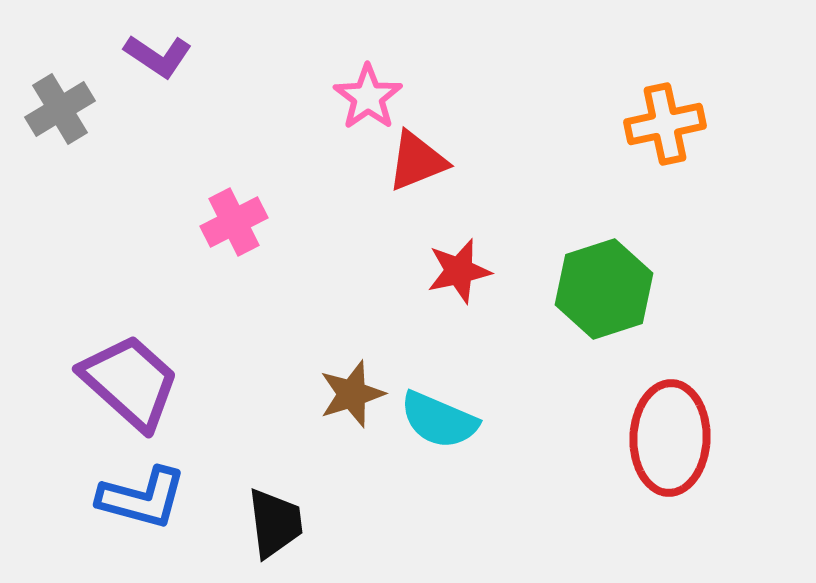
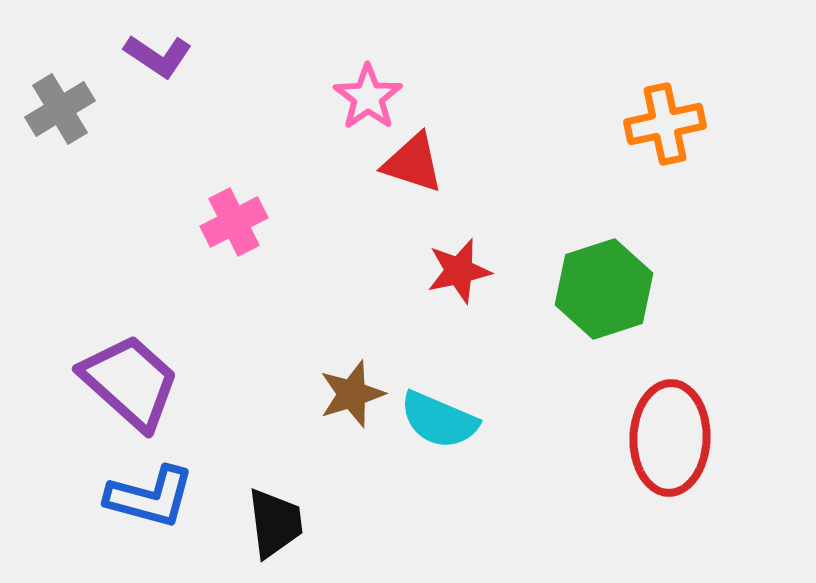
red triangle: moved 4 px left, 2 px down; rotated 40 degrees clockwise
blue L-shape: moved 8 px right, 1 px up
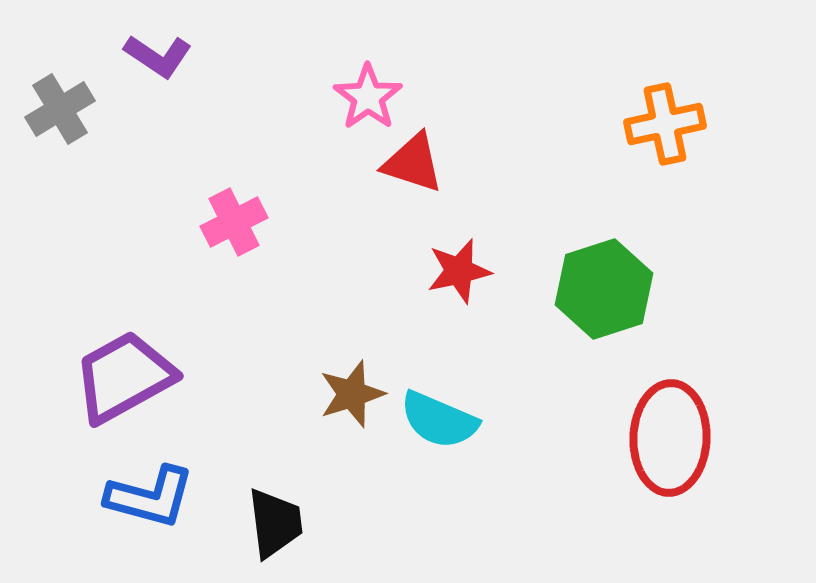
purple trapezoid: moved 6 px left, 5 px up; rotated 71 degrees counterclockwise
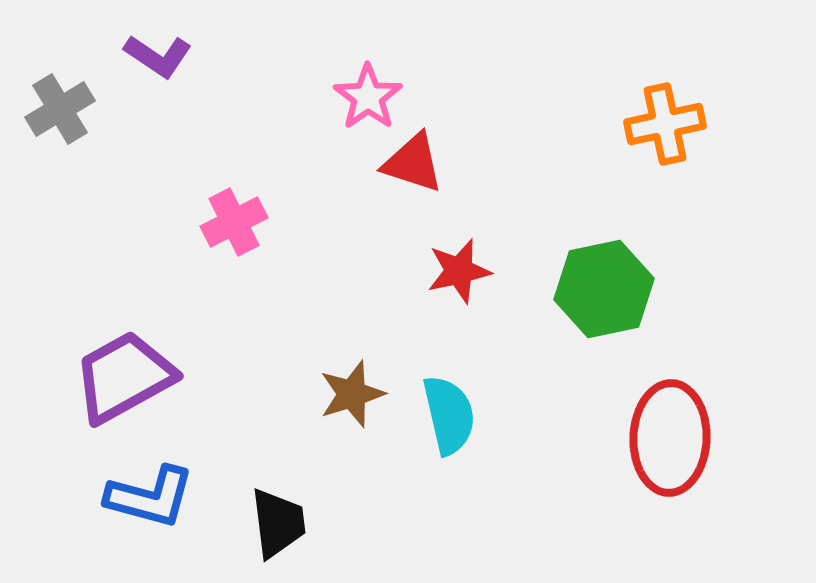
green hexagon: rotated 6 degrees clockwise
cyan semicircle: moved 10 px right, 5 px up; rotated 126 degrees counterclockwise
black trapezoid: moved 3 px right
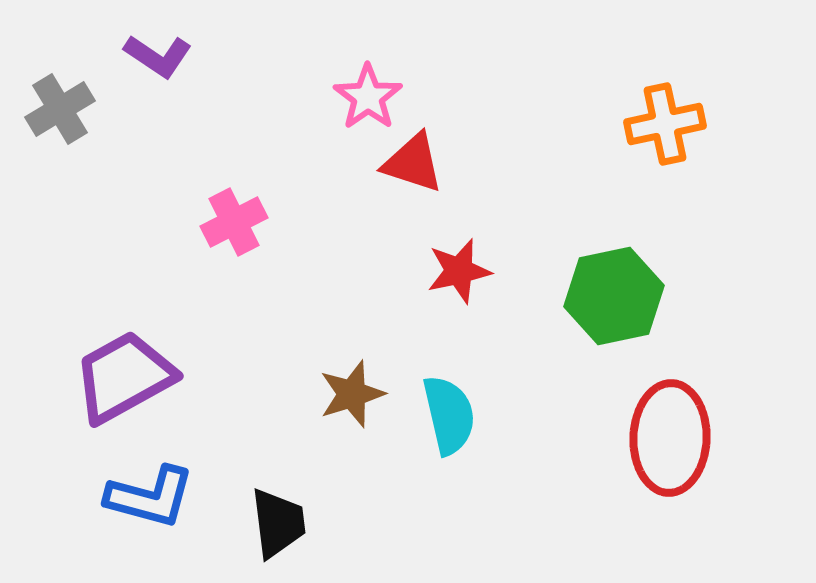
green hexagon: moved 10 px right, 7 px down
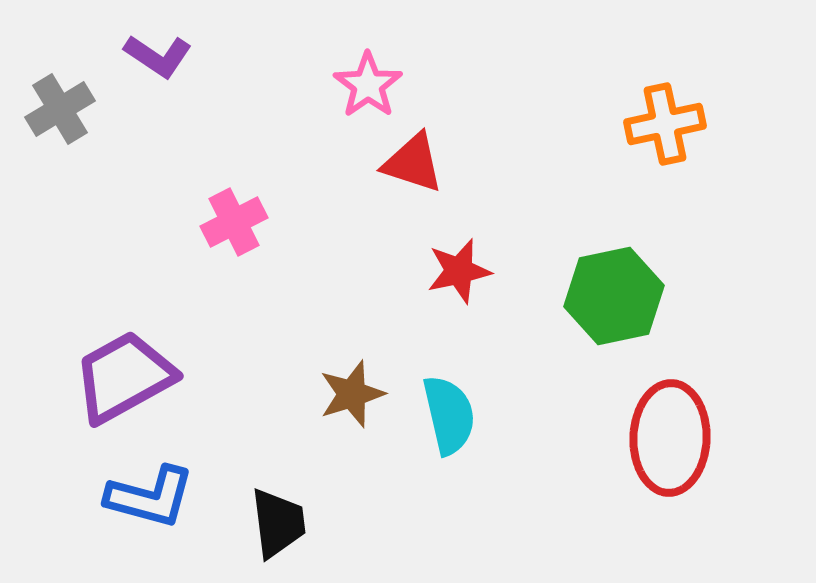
pink star: moved 12 px up
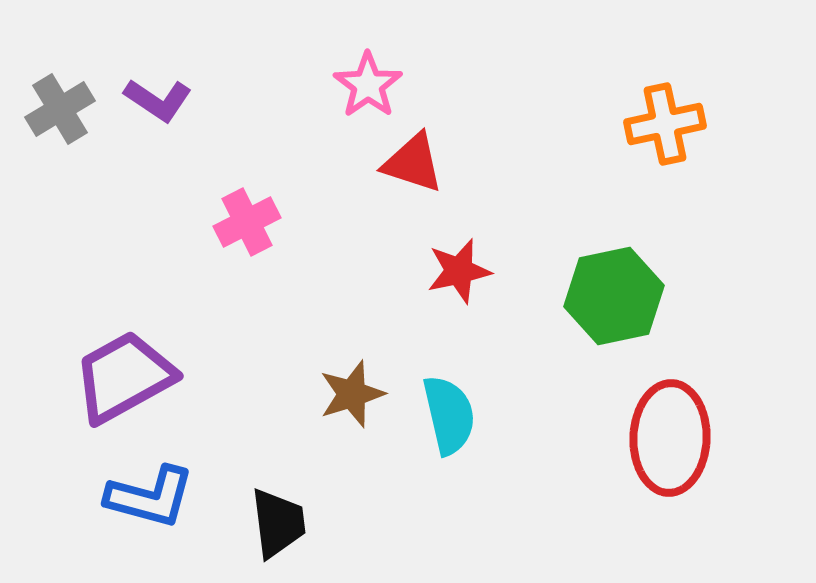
purple L-shape: moved 44 px down
pink cross: moved 13 px right
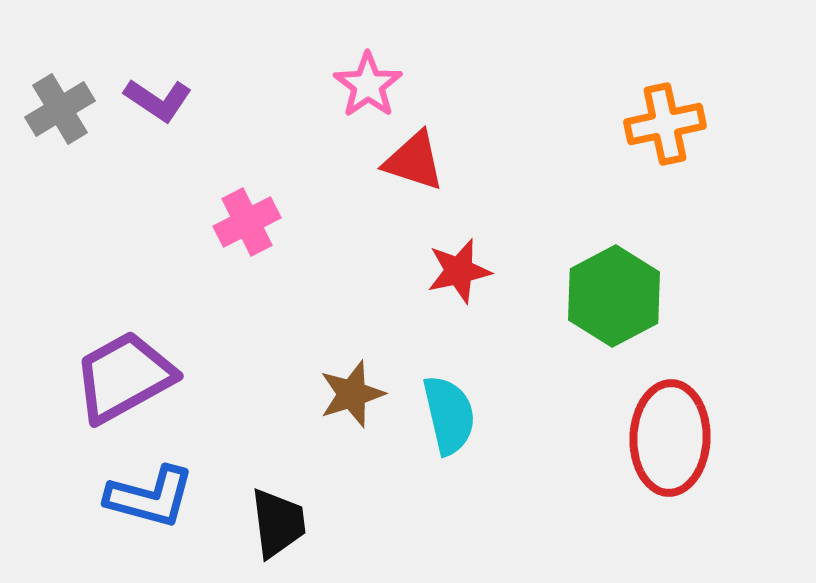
red triangle: moved 1 px right, 2 px up
green hexagon: rotated 16 degrees counterclockwise
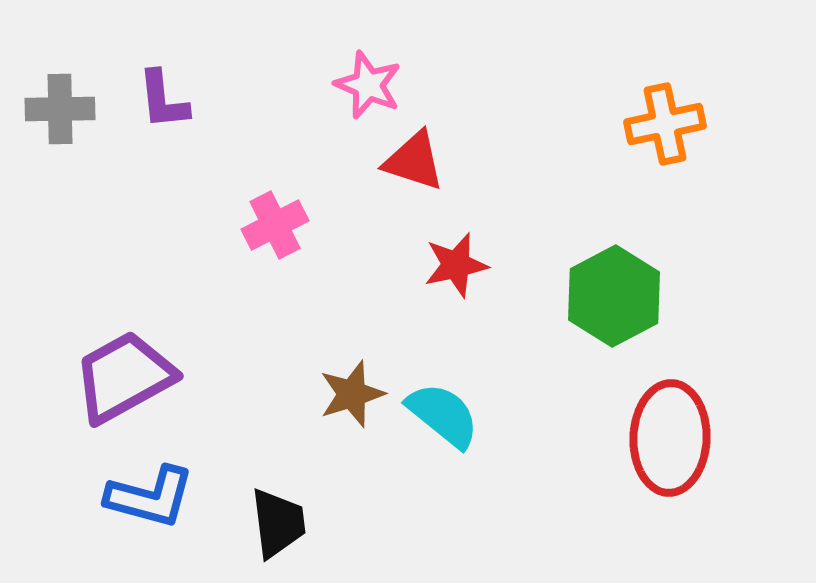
pink star: rotated 14 degrees counterclockwise
purple L-shape: moved 5 px right; rotated 50 degrees clockwise
gray cross: rotated 30 degrees clockwise
pink cross: moved 28 px right, 3 px down
red star: moved 3 px left, 6 px up
cyan semicircle: moved 6 px left; rotated 38 degrees counterclockwise
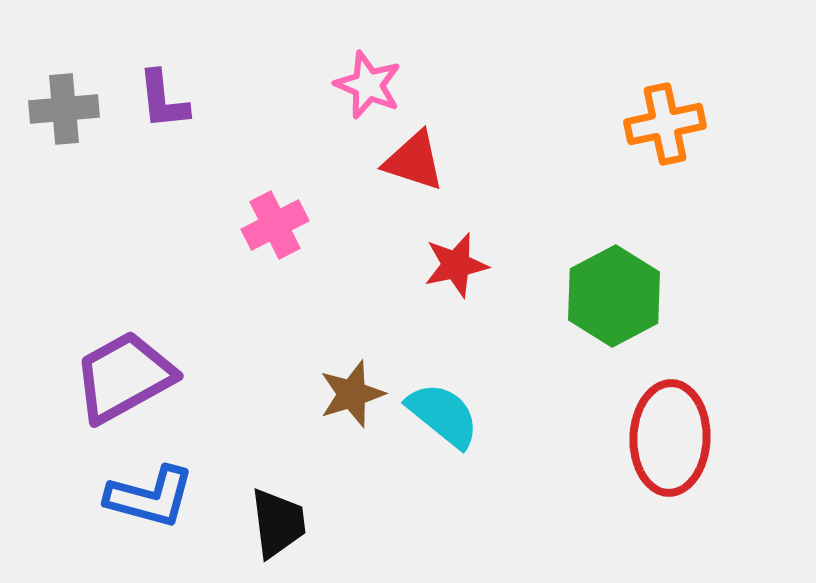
gray cross: moved 4 px right; rotated 4 degrees counterclockwise
